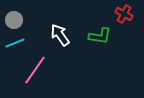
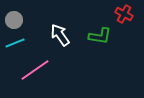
pink line: rotated 20 degrees clockwise
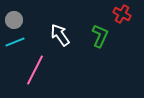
red cross: moved 2 px left
green L-shape: rotated 75 degrees counterclockwise
cyan line: moved 1 px up
pink line: rotated 28 degrees counterclockwise
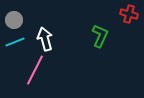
red cross: moved 7 px right; rotated 12 degrees counterclockwise
white arrow: moved 15 px left, 4 px down; rotated 20 degrees clockwise
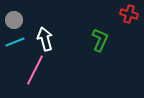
green L-shape: moved 4 px down
